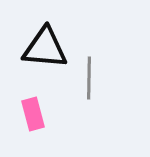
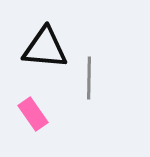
pink rectangle: rotated 20 degrees counterclockwise
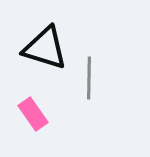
black triangle: rotated 12 degrees clockwise
